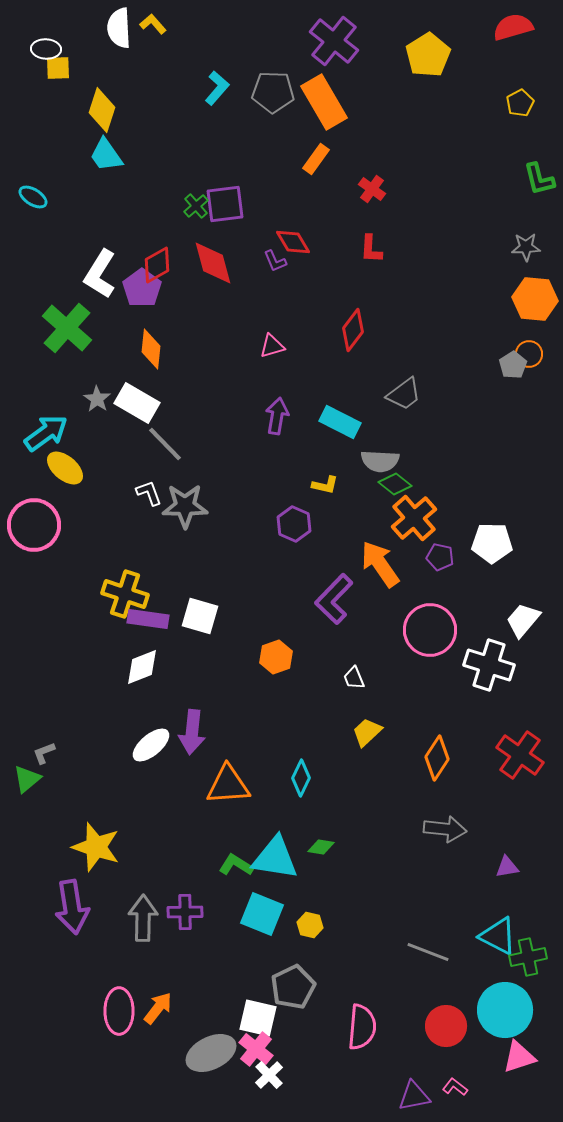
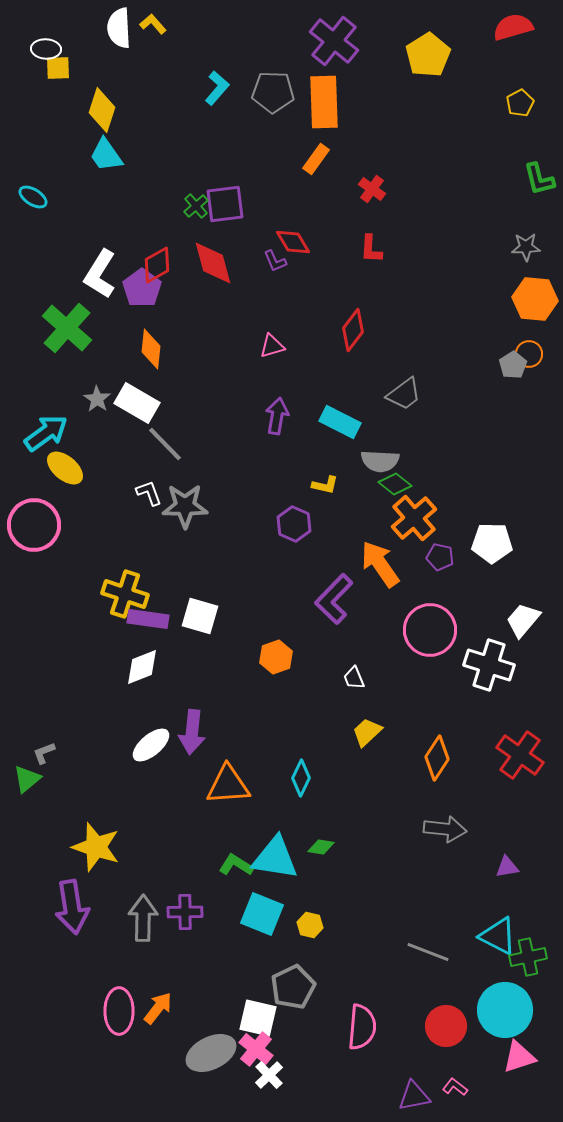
orange rectangle at (324, 102): rotated 28 degrees clockwise
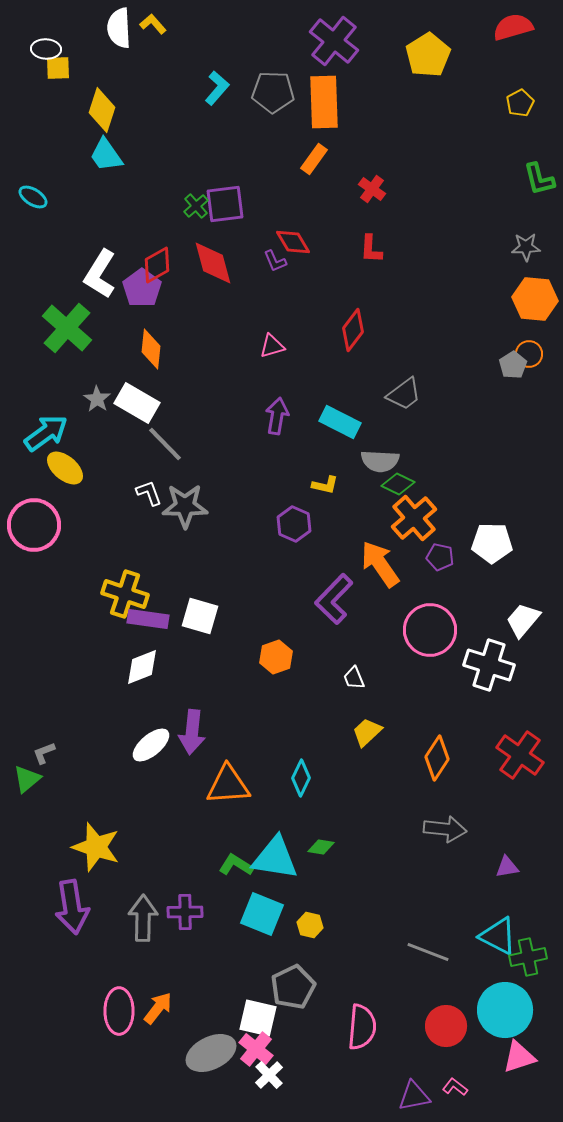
orange rectangle at (316, 159): moved 2 px left
green diamond at (395, 484): moved 3 px right; rotated 12 degrees counterclockwise
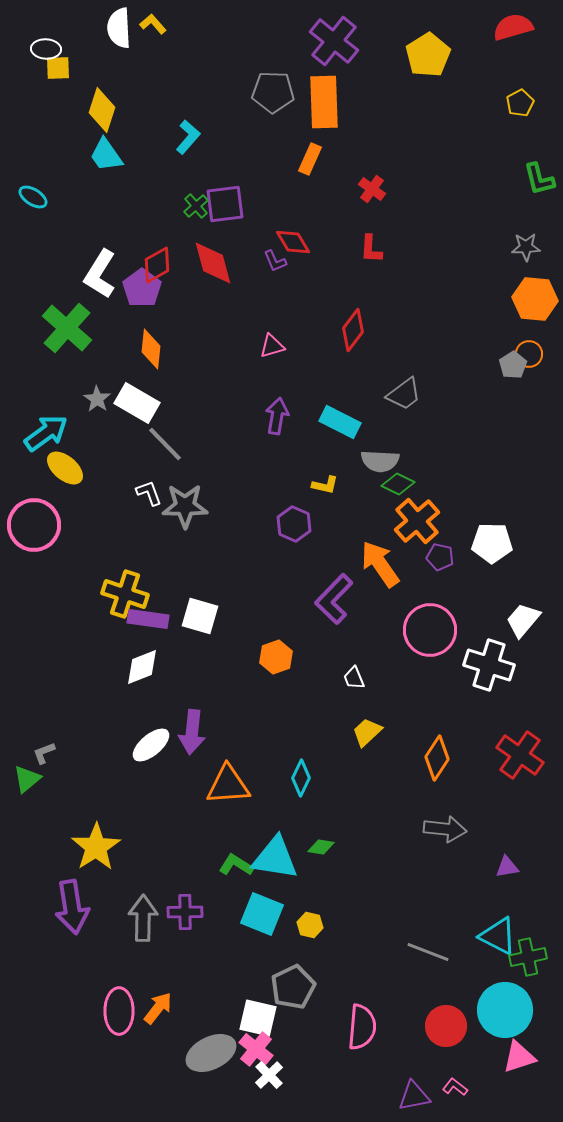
cyan L-shape at (217, 88): moved 29 px left, 49 px down
orange rectangle at (314, 159): moved 4 px left; rotated 12 degrees counterclockwise
orange cross at (414, 518): moved 3 px right, 3 px down
yellow star at (96, 847): rotated 21 degrees clockwise
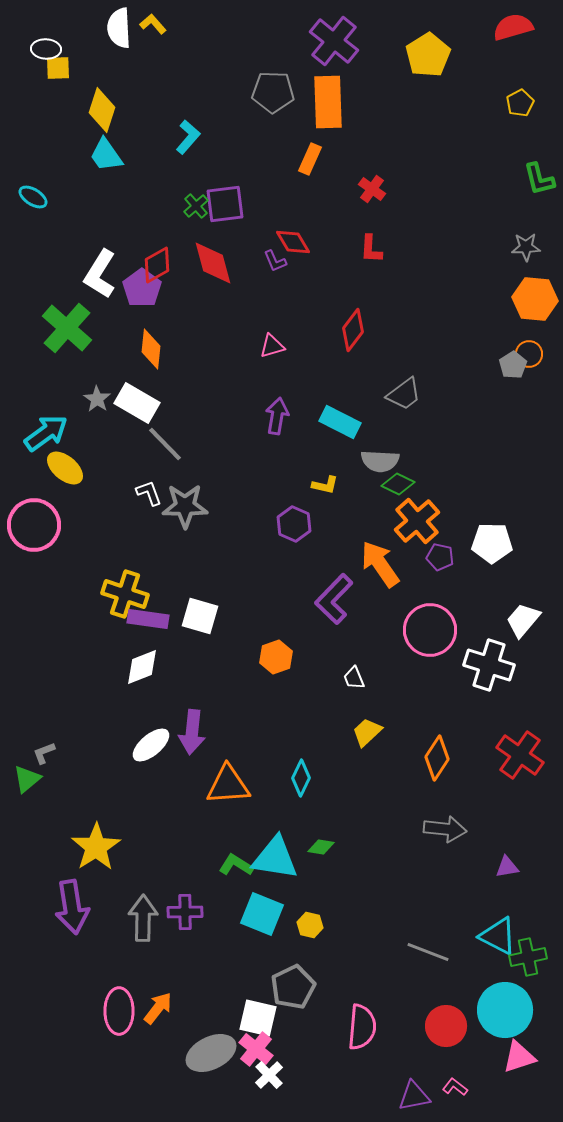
orange rectangle at (324, 102): moved 4 px right
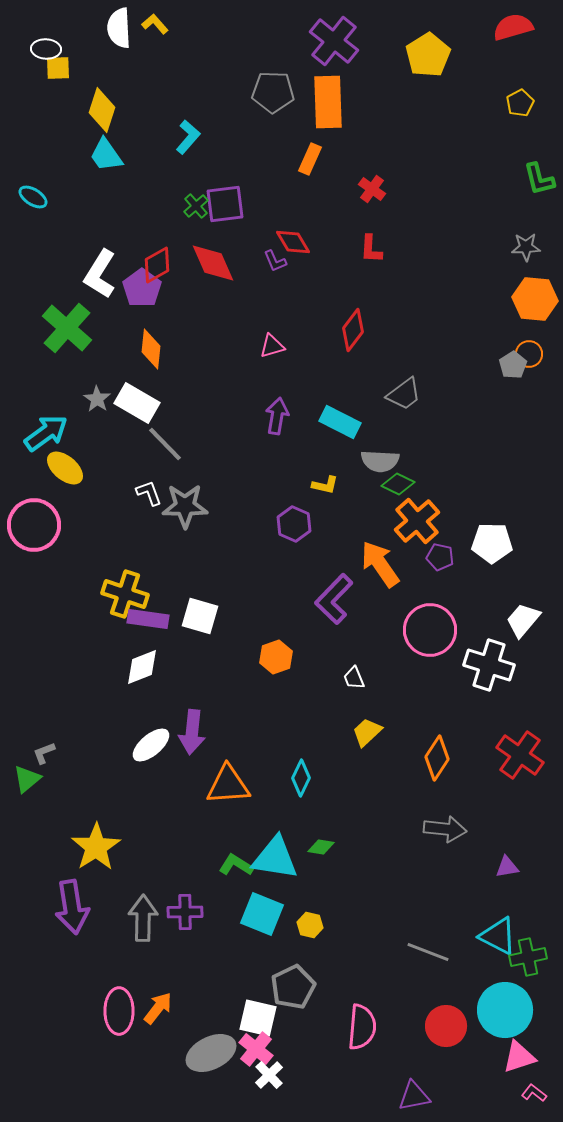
yellow L-shape at (153, 24): moved 2 px right
red diamond at (213, 263): rotated 9 degrees counterclockwise
pink L-shape at (455, 1087): moved 79 px right, 6 px down
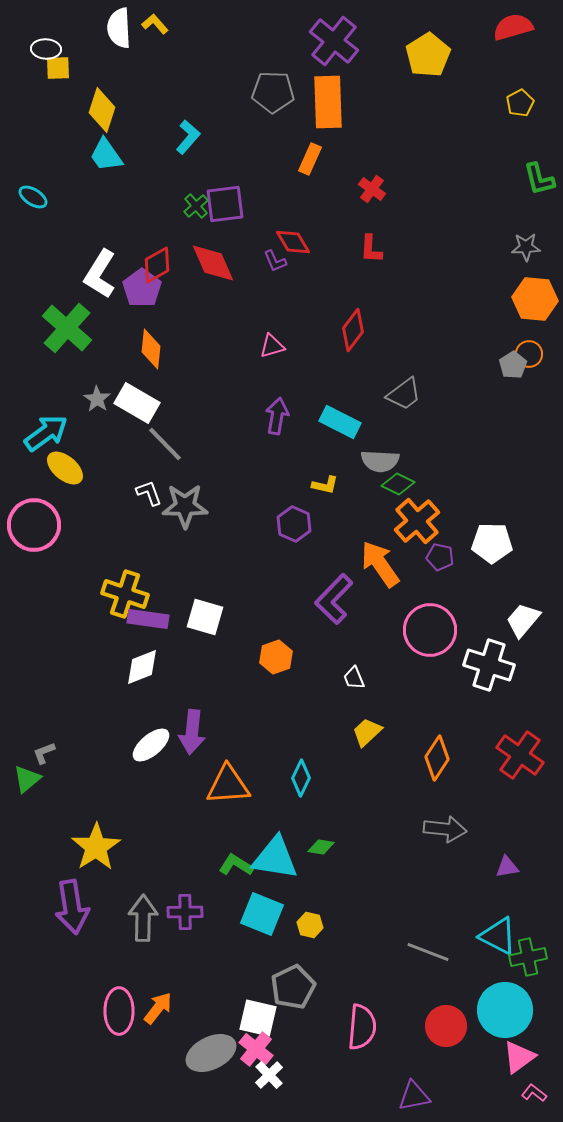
white square at (200, 616): moved 5 px right, 1 px down
pink triangle at (519, 1057): rotated 18 degrees counterclockwise
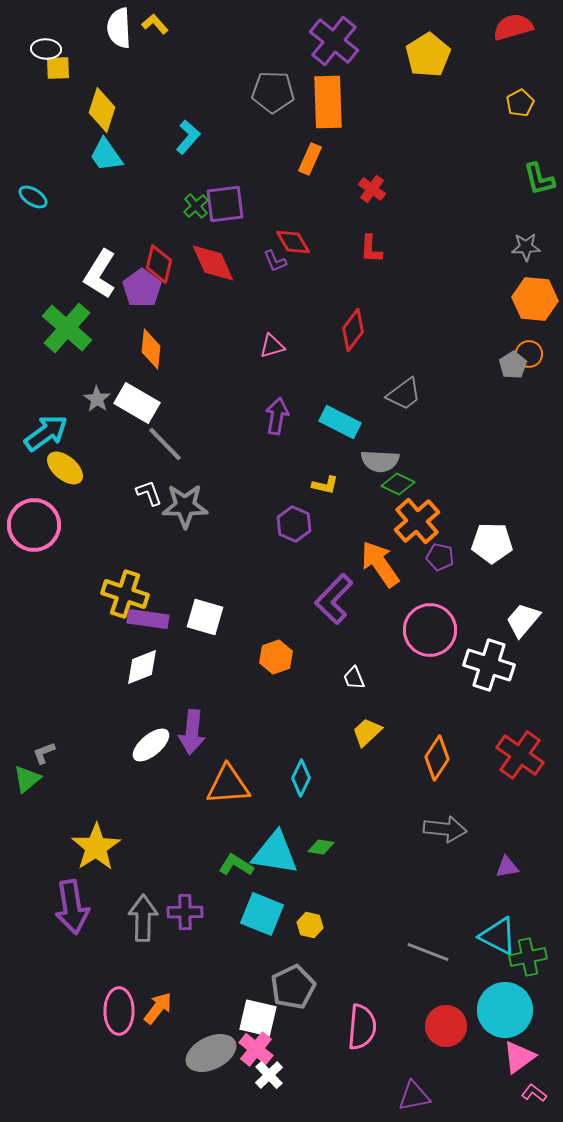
red diamond at (157, 265): moved 2 px right, 1 px up; rotated 48 degrees counterclockwise
cyan triangle at (275, 858): moved 5 px up
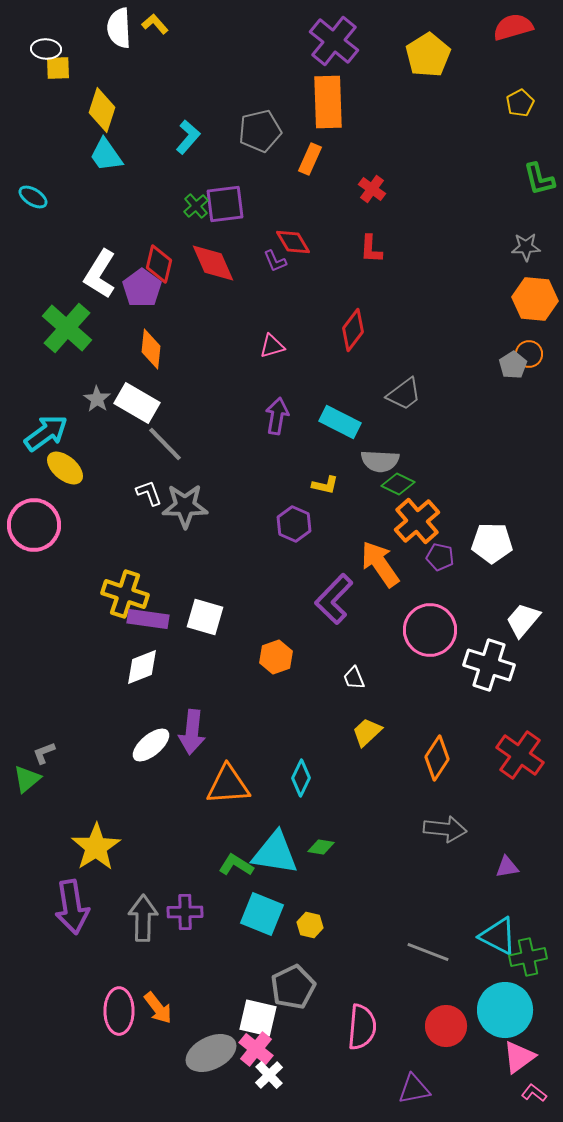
gray pentagon at (273, 92): moved 13 px left, 39 px down; rotated 15 degrees counterclockwise
orange arrow at (158, 1008): rotated 104 degrees clockwise
purple triangle at (414, 1096): moved 7 px up
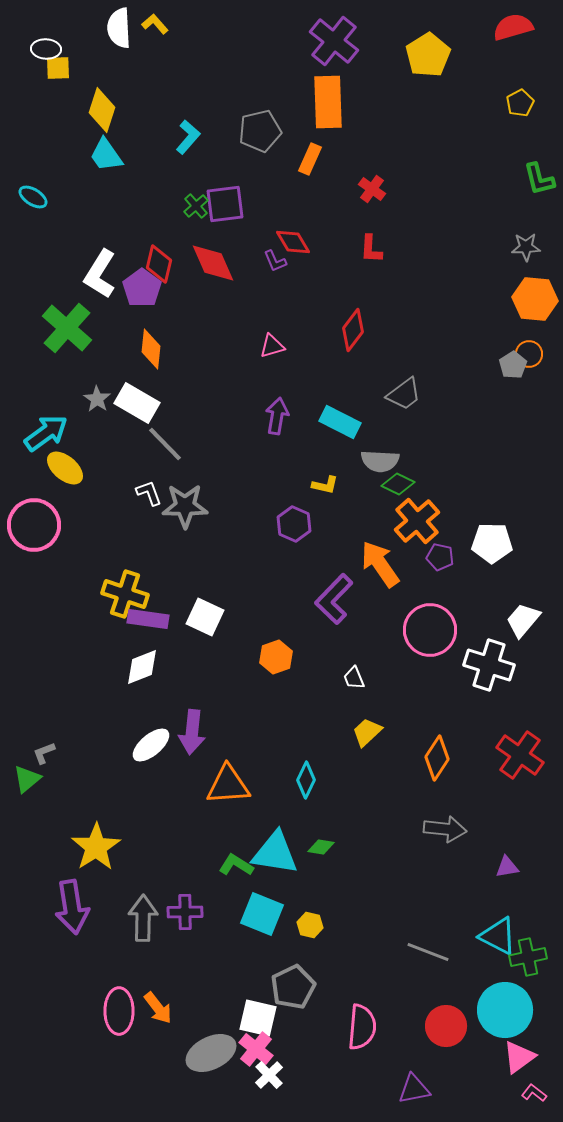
white square at (205, 617): rotated 9 degrees clockwise
cyan diamond at (301, 778): moved 5 px right, 2 px down
